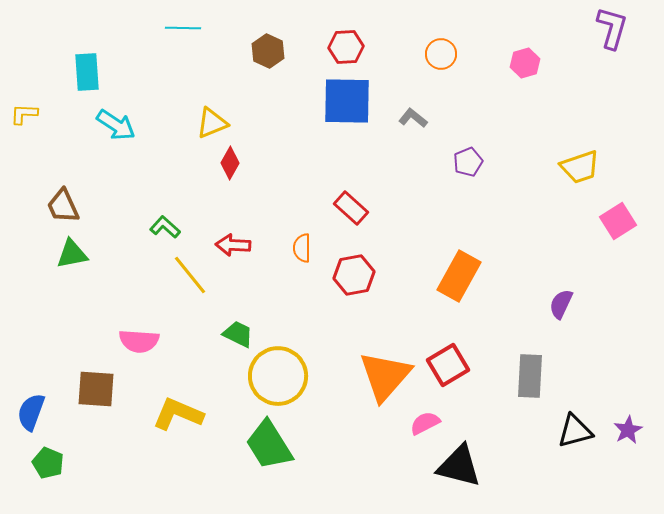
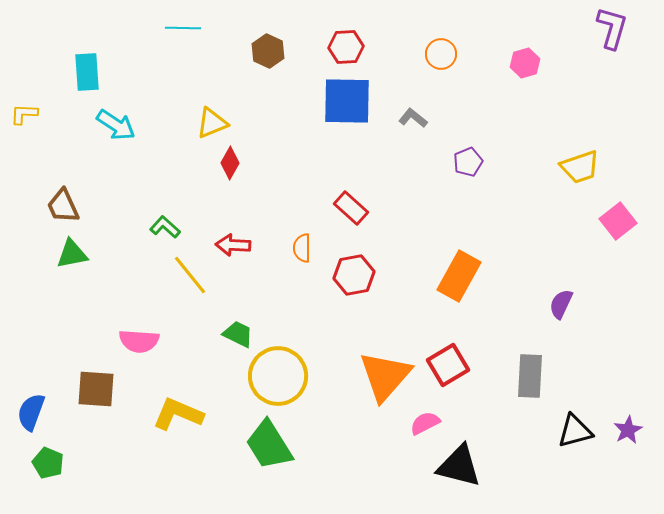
pink square at (618, 221): rotated 6 degrees counterclockwise
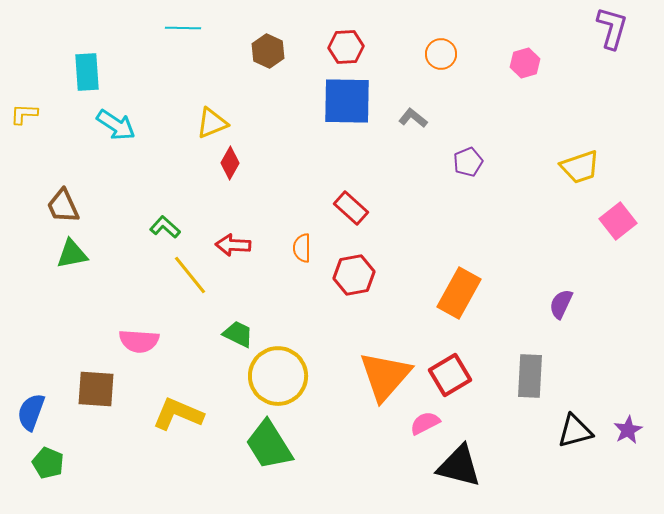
orange rectangle at (459, 276): moved 17 px down
red square at (448, 365): moved 2 px right, 10 px down
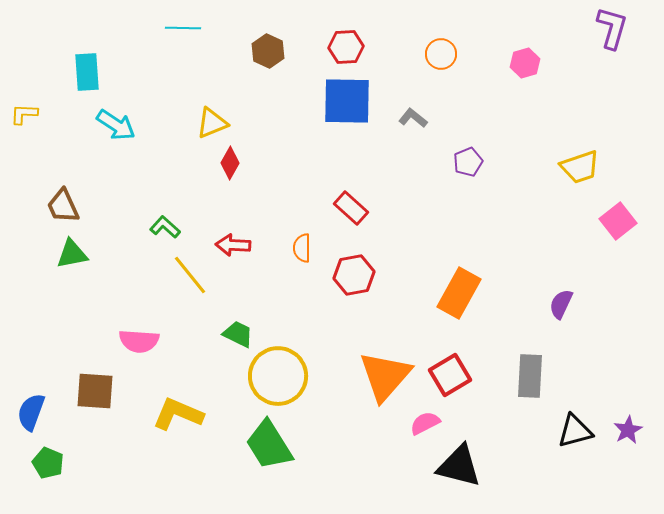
brown square at (96, 389): moved 1 px left, 2 px down
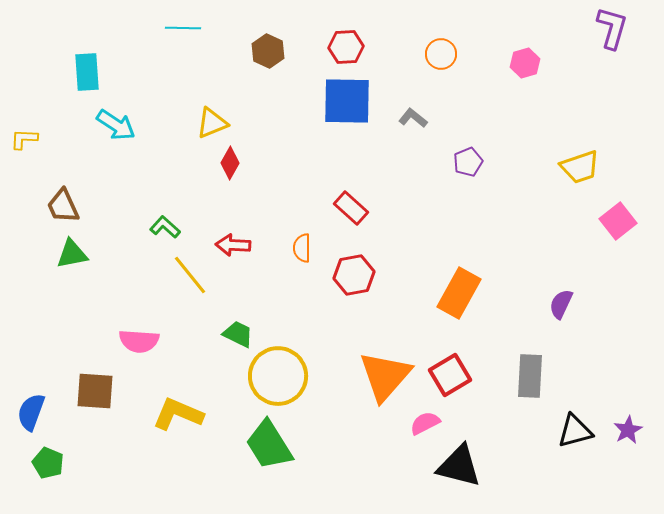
yellow L-shape at (24, 114): moved 25 px down
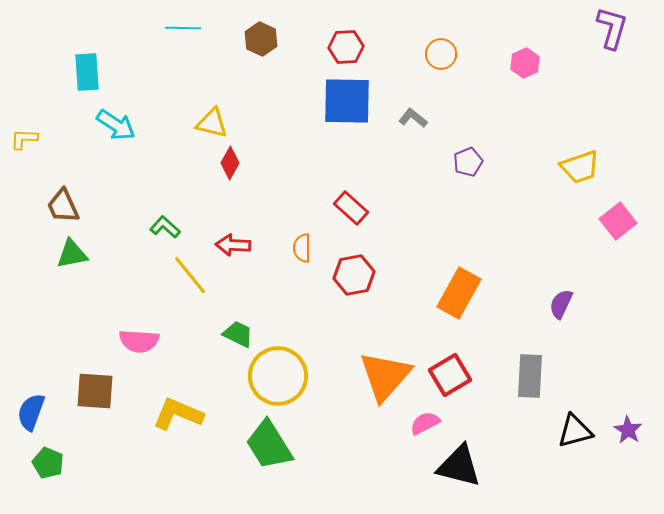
brown hexagon at (268, 51): moved 7 px left, 12 px up
pink hexagon at (525, 63): rotated 8 degrees counterclockwise
yellow triangle at (212, 123): rotated 36 degrees clockwise
purple star at (628, 430): rotated 12 degrees counterclockwise
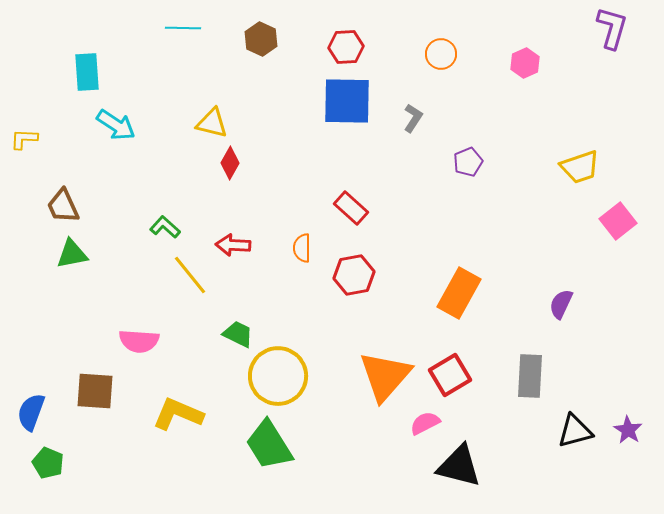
gray L-shape at (413, 118): rotated 84 degrees clockwise
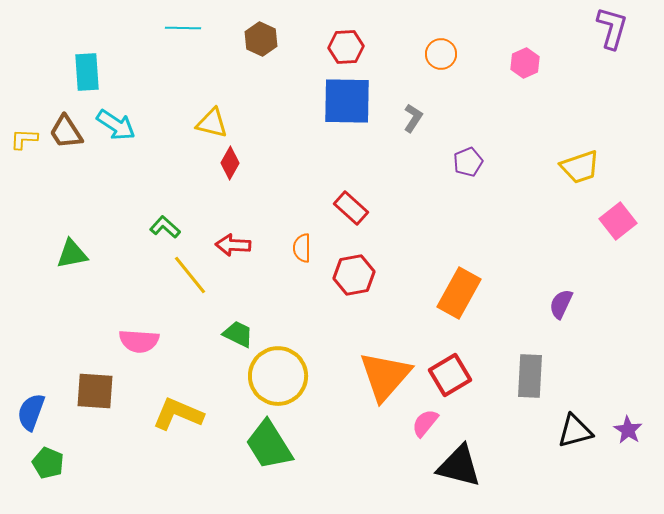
brown trapezoid at (63, 206): moved 3 px right, 74 px up; rotated 9 degrees counterclockwise
pink semicircle at (425, 423): rotated 24 degrees counterclockwise
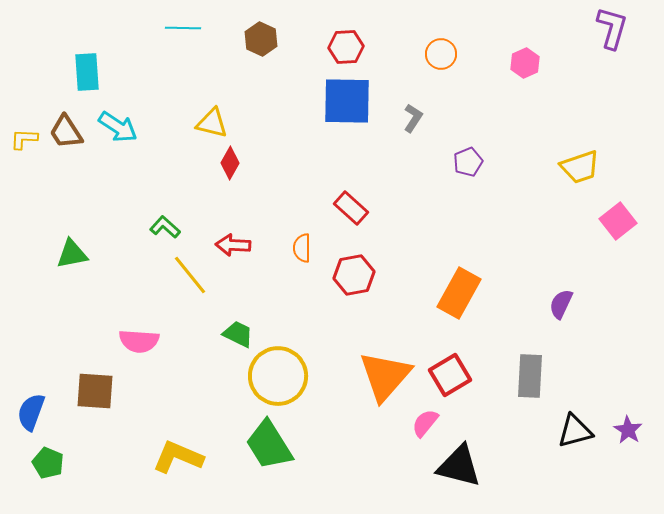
cyan arrow at (116, 125): moved 2 px right, 2 px down
yellow L-shape at (178, 414): moved 43 px down
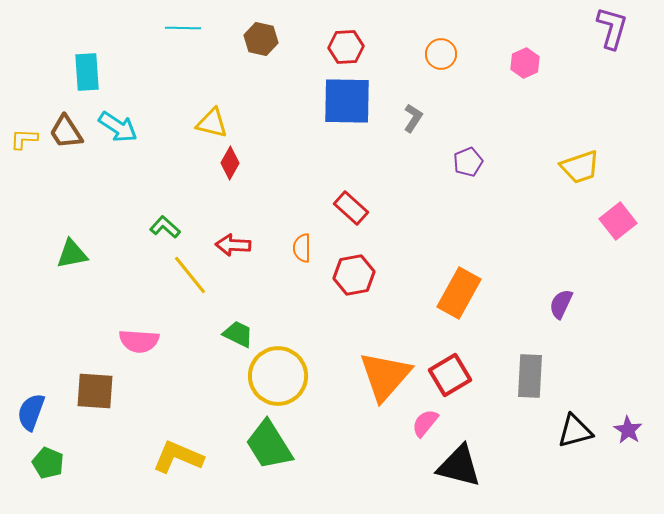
brown hexagon at (261, 39): rotated 12 degrees counterclockwise
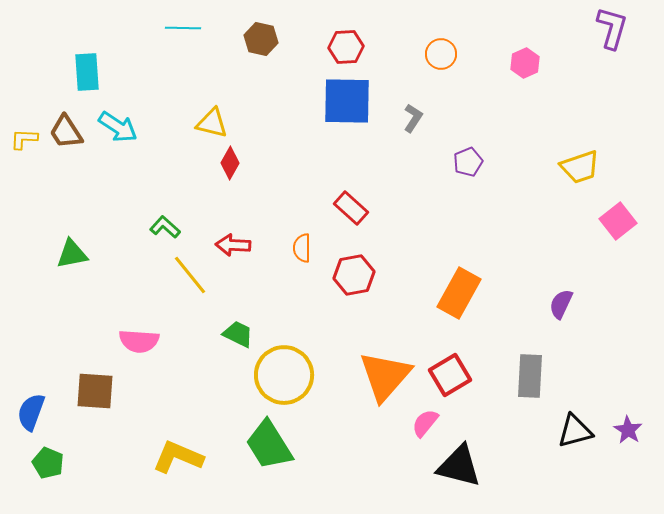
yellow circle at (278, 376): moved 6 px right, 1 px up
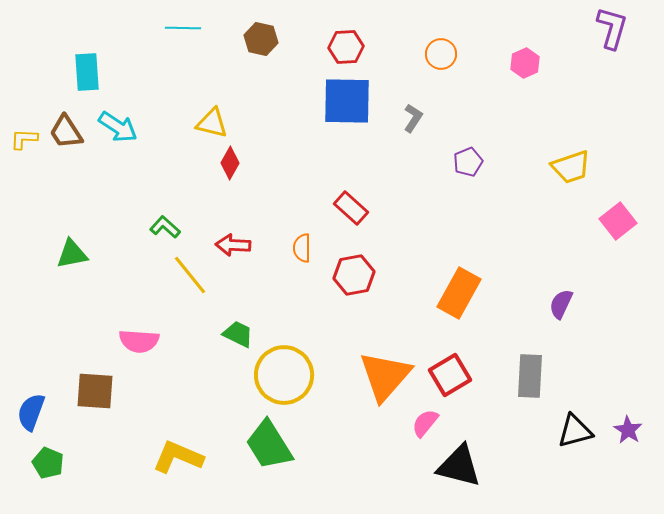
yellow trapezoid at (580, 167): moved 9 px left
